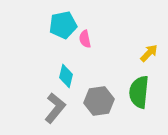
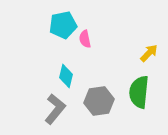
gray L-shape: moved 1 px down
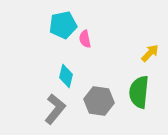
yellow arrow: moved 1 px right
gray hexagon: rotated 16 degrees clockwise
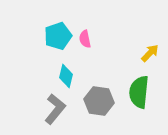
cyan pentagon: moved 5 px left, 11 px down; rotated 8 degrees counterclockwise
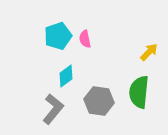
yellow arrow: moved 1 px left, 1 px up
cyan diamond: rotated 40 degrees clockwise
gray L-shape: moved 2 px left
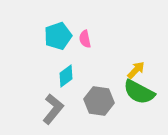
yellow arrow: moved 13 px left, 18 px down
green semicircle: rotated 68 degrees counterclockwise
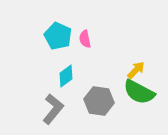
cyan pentagon: rotated 28 degrees counterclockwise
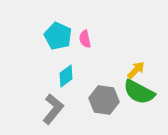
gray hexagon: moved 5 px right, 1 px up
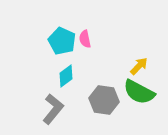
cyan pentagon: moved 4 px right, 5 px down
yellow arrow: moved 3 px right, 4 px up
